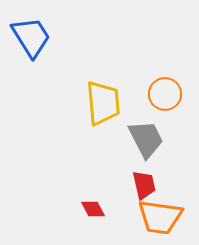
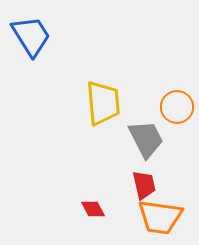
blue trapezoid: moved 1 px up
orange circle: moved 12 px right, 13 px down
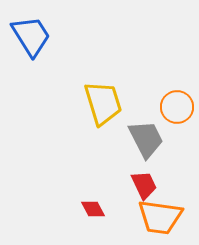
yellow trapezoid: rotated 12 degrees counterclockwise
red trapezoid: rotated 12 degrees counterclockwise
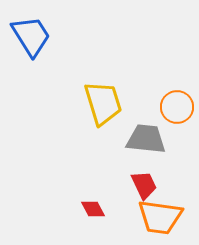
gray trapezoid: rotated 57 degrees counterclockwise
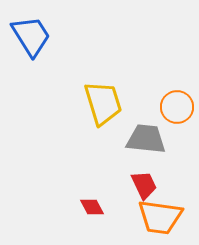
red diamond: moved 1 px left, 2 px up
